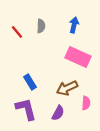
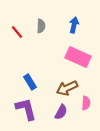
purple semicircle: moved 3 px right, 1 px up
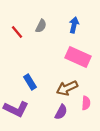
gray semicircle: rotated 24 degrees clockwise
purple L-shape: moved 10 px left; rotated 130 degrees clockwise
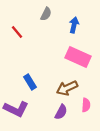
gray semicircle: moved 5 px right, 12 px up
pink semicircle: moved 2 px down
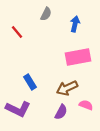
blue arrow: moved 1 px right, 1 px up
pink rectangle: rotated 35 degrees counterclockwise
pink semicircle: rotated 72 degrees counterclockwise
purple L-shape: moved 2 px right
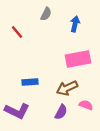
pink rectangle: moved 2 px down
blue rectangle: rotated 63 degrees counterclockwise
purple L-shape: moved 1 px left, 2 px down
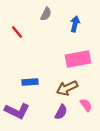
pink semicircle: rotated 32 degrees clockwise
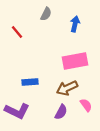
pink rectangle: moved 3 px left, 2 px down
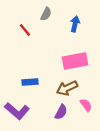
red line: moved 8 px right, 2 px up
purple L-shape: rotated 15 degrees clockwise
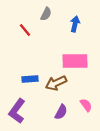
pink rectangle: rotated 10 degrees clockwise
blue rectangle: moved 3 px up
brown arrow: moved 11 px left, 5 px up
purple L-shape: rotated 85 degrees clockwise
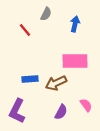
purple L-shape: rotated 10 degrees counterclockwise
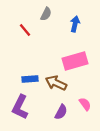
pink rectangle: rotated 15 degrees counterclockwise
brown arrow: rotated 50 degrees clockwise
pink semicircle: moved 1 px left, 1 px up
purple L-shape: moved 3 px right, 4 px up
